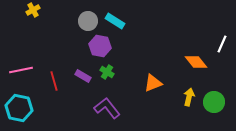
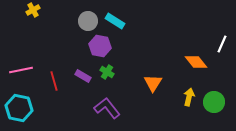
orange triangle: rotated 36 degrees counterclockwise
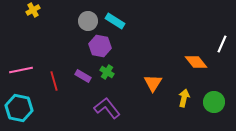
yellow arrow: moved 5 px left, 1 px down
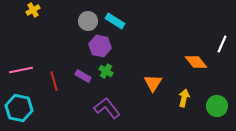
green cross: moved 1 px left, 1 px up
green circle: moved 3 px right, 4 px down
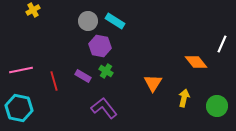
purple L-shape: moved 3 px left
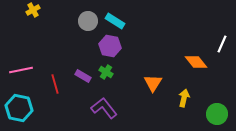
purple hexagon: moved 10 px right
green cross: moved 1 px down
red line: moved 1 px right, 3 px down
green circle: moved 8 px down
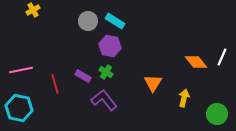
white line: moved 13 px down
purple L-shape: moved 8 px up
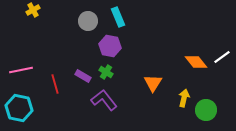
cyan rectangle: moved 3 px right, 4 px up; rotated 36 degrees clockwise
white line: rotated 30 degrees clockwise
green circle: moved 11 px left, 4 px up
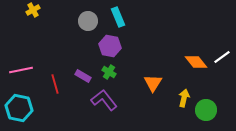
green cross: moved 3 px right
